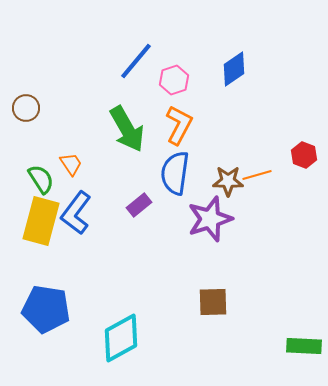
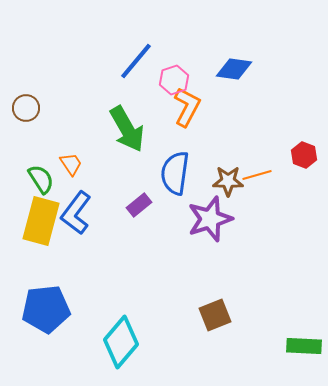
blue diamond: rotated 42 degrees clockwise
orange L-shape: moved 8 px right, 18 px up
brown square: moved 2 px right, 13 px down; rotated 20 degrees counterclockwise
blue pentagon: rotated 15 degrees counterclockwise
cyan diamond: moved 4 px down; rotated 21 degrees counterclockwise
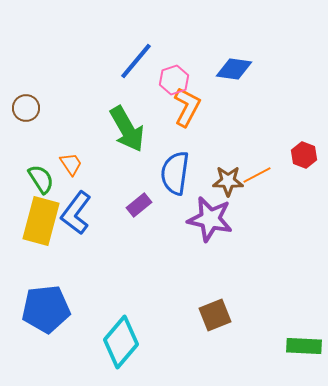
orange line: rotated 12 degrees counterclockwise
purple star: rotated 30 degrees clockwise
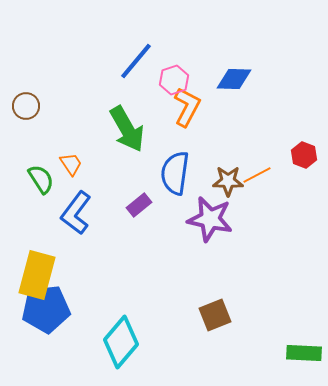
blue diamond: moved 10 px down; rotated 6 degrees counterclockwise
brown circle: moved 2 px up
yellow rectangle: moved 4 px left, 54 px down
green rectangle: moved 7 px down
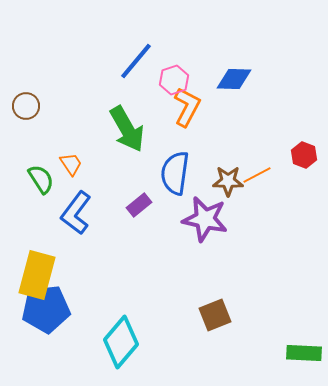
purple star: moved 5 px left
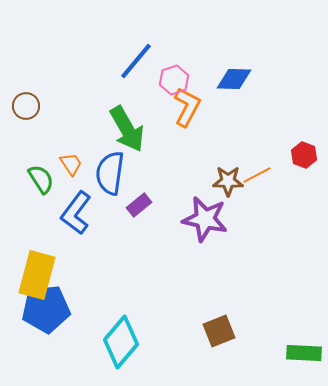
blue semicircle: moved 65 px left
brown square: moved 4 px right, 16 px down
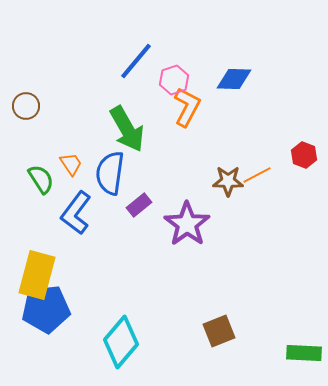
purple star: moved 18 px left, 5 px down; rotated 24 degrees clockwise
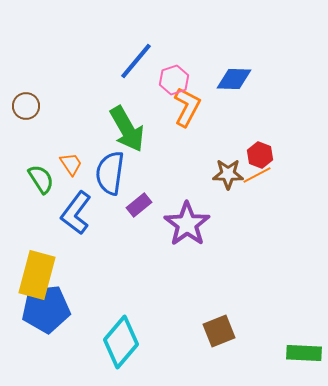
red hexagon: moved 44 px left
brown star: moved 7 px up
